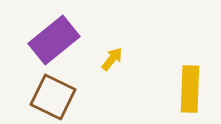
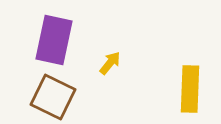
purple rectangle: rotated 39 degrees counterclockwise
yellow arrow: moved 2 px left, 4 px down
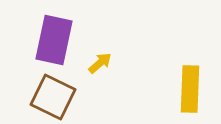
yellow arrow: moved 10 px left; rotated 10 degrees clockwise
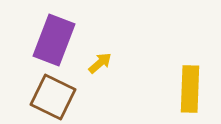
purple rectangle: rotated 9 degrees clockwise
